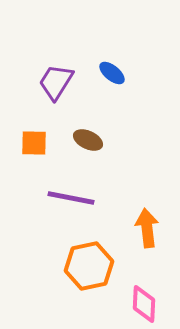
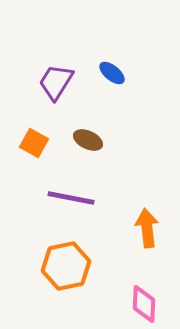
orange square: rotated 28 degrees clockwise
orange hexagon: moved 23 px left
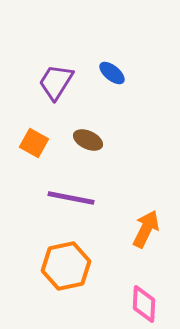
orange arrow: moved 1 px left, 1 px down; rotated 33 degrees clockwise
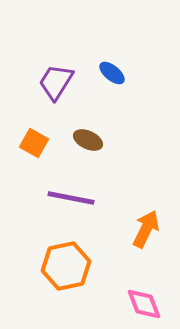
pink diamond: rotated 24 degrees counterclockwise
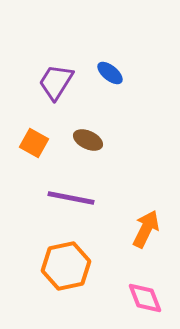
blue ellipse: moved 2 px left
pink diamond: moved 1 px right, 6 px up
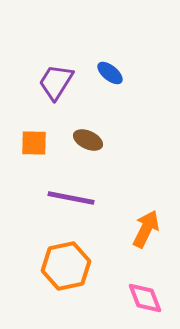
orange square: rotated 28 degrees counterclockwise
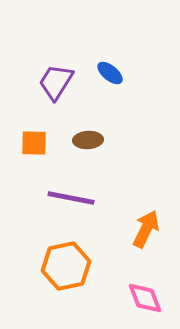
brown ellipse: rotated 28 degrees counterclockwise
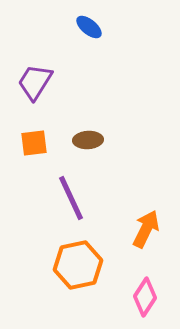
blue ellipse: moved 21 px left, 46 px up
purple trapezoid: moved 21 px left
orange square: rotated 8 degrees counterclockwise
purple line: rotated 54 degrees clockwise
orange hexagon: moved 12 px right, 1 px up
pink diamond: moved 1 px up; rotated 54 degrees clockwise
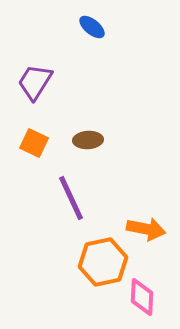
blue ellipse: moved 3 px right
orange square: rotated 32 degrees clockwise
orange arrow: rotated 75 degrees clockwise
orange hexagon: moved 25 px right, 3 px up
pink diamond: moved 3 px left; rotated 30 degrees counterclockwise
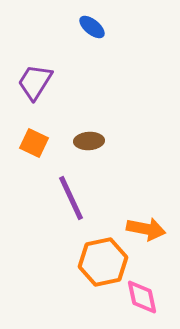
brown ellipse: moved 1 px right, 1 px down
pink diamond: rotated 15 degrees counterclockwise
